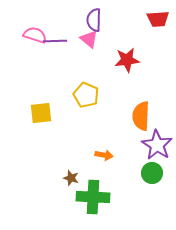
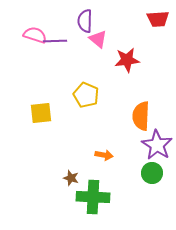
purple semicircle: moved 9 px left, 1 px down
pink triangle: moved 9 px right
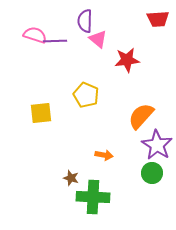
orange semicircle: rotated 40 degrees clockwise
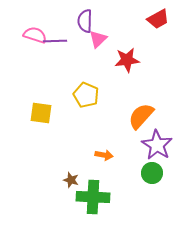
red trapezoid: rotated 25 degrees counterclockwise
pink triangle: rotated 36 degrees clockwise
yellow square: rotated 15 degrees clockwise
brown star: moved 2 px down
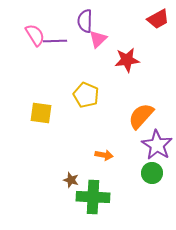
pink semicircle: rotated 40 degrees clockwise
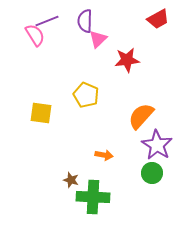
purple line: moved 8 px left, 20 px up; rotated 20 degrees counterclockwise
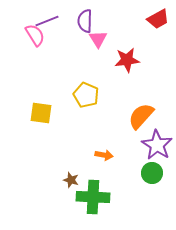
pink triangle: rotated 18 degrees counterclockwise
